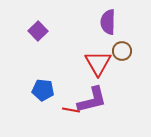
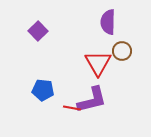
red line: moved 1 px right, 2 px up
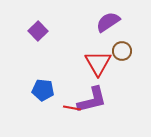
purple semicircle: rotated 55 degrees clockwise
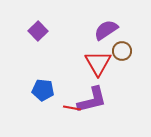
purple semicircle: moved 2 px left, 8 px down
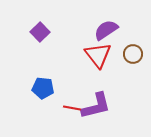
purple square: moved 2 px right, 1 px down
brown circle: moved 11 px right, 3 px down
red triangle: moved 8 px up; rotated 8 degrees counterclockwise
blue pentagon: moved 2 px up
purple L-shape: moved 4 px right, 6 px down
